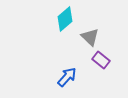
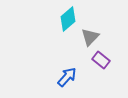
cyan diamond: moved 3 px right
gray triangle: rotated 30 degrees clockwise
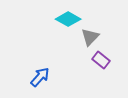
cyan diamond: rotated 70 degrees clockwise
blue arrow: moved 27 px left
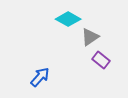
gray triangle: rotated 12 degrees clockwise
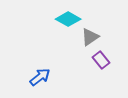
purple rectangle: rotated 12 degrees clockwise
blue arrow: rotated 10 degrees clockwise
